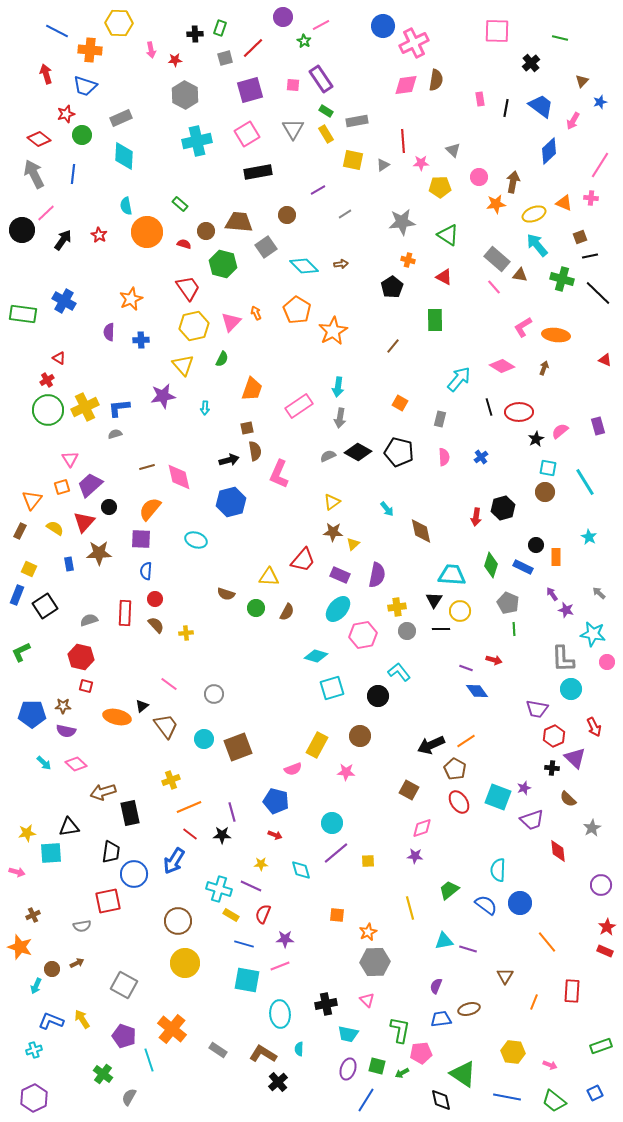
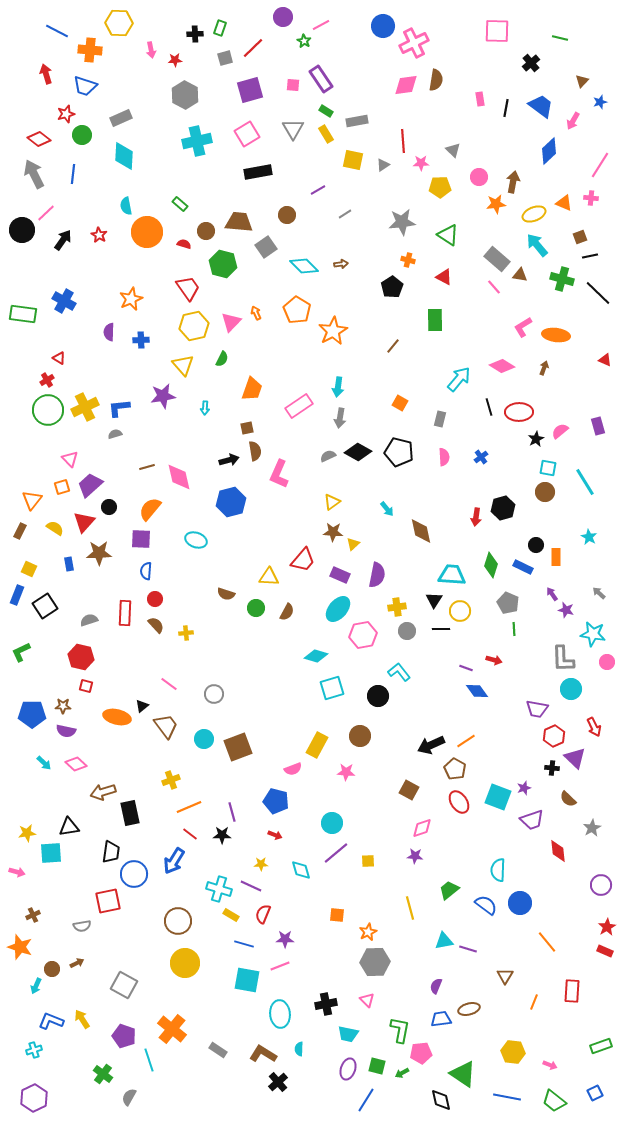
pink triangle at (70, 459): rotated 12 degrees counterclockwise
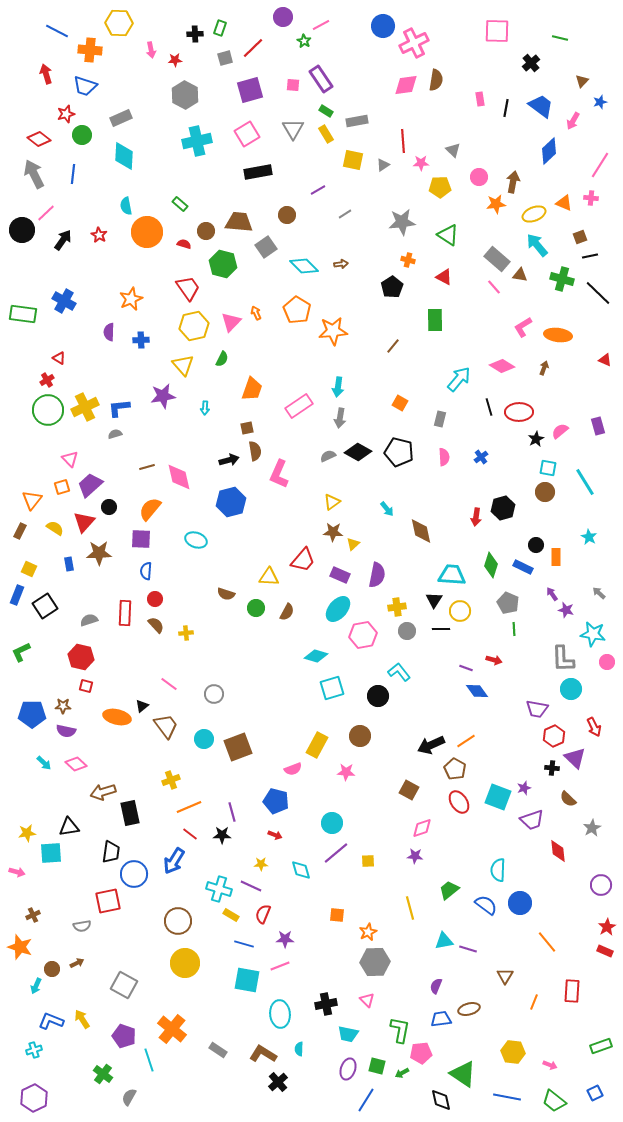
orange star at (333, 331): rotated 24 degrees clockwise
orange ellipse at (556, 335): moved 2 px right
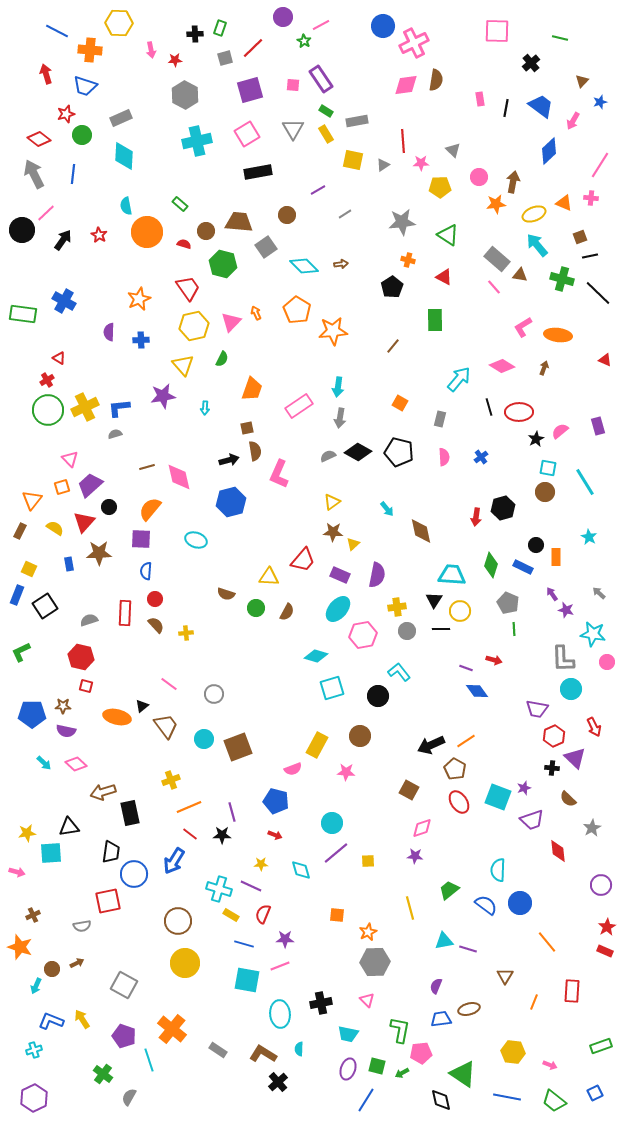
orange star at (131, 299): moved 8 px right
black cross at (326, 1004): moved 5 px left, 1 px up
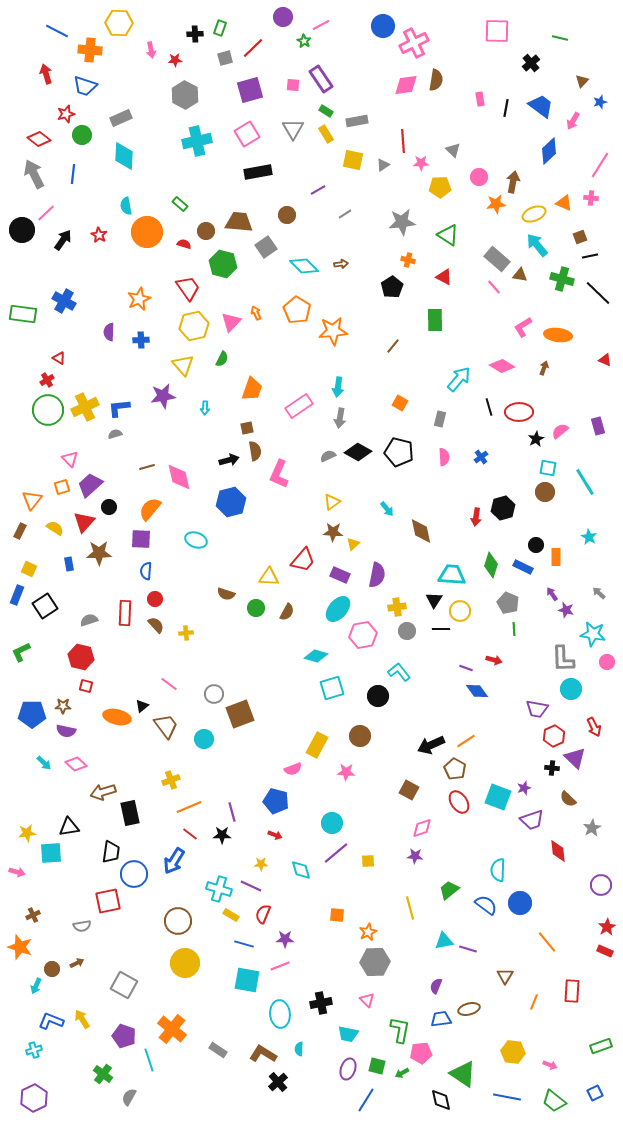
brown square at (238, 747): moved 2 px right, 33 px up
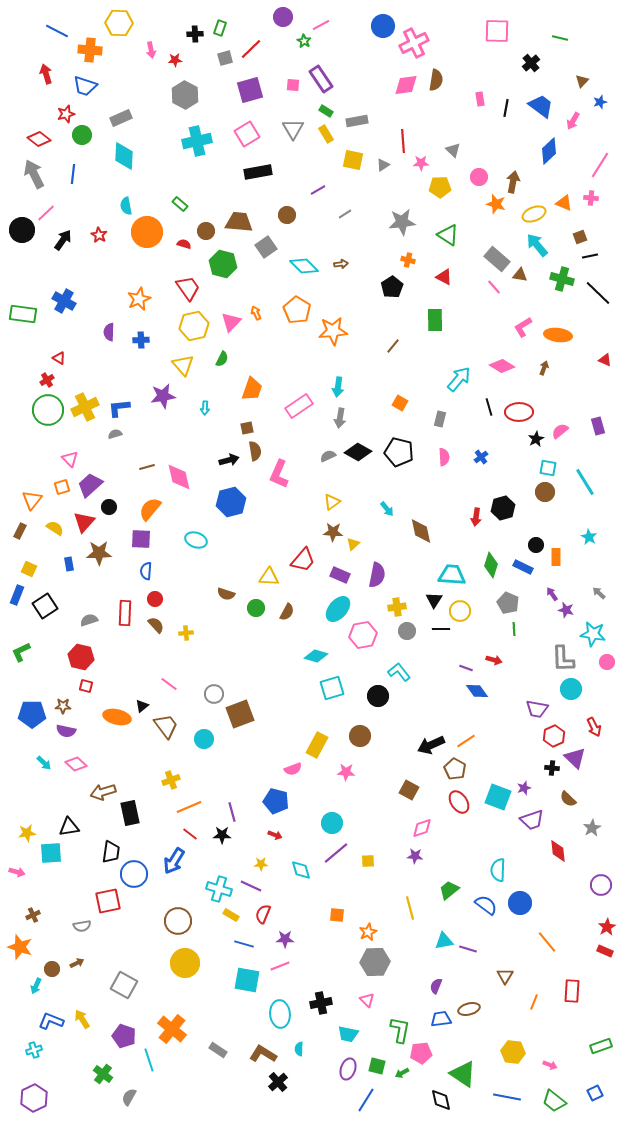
red line at (253, 48): moved 2 px left, 1 px down
orange star at (496, 204): rotated 24 degrees clockwise
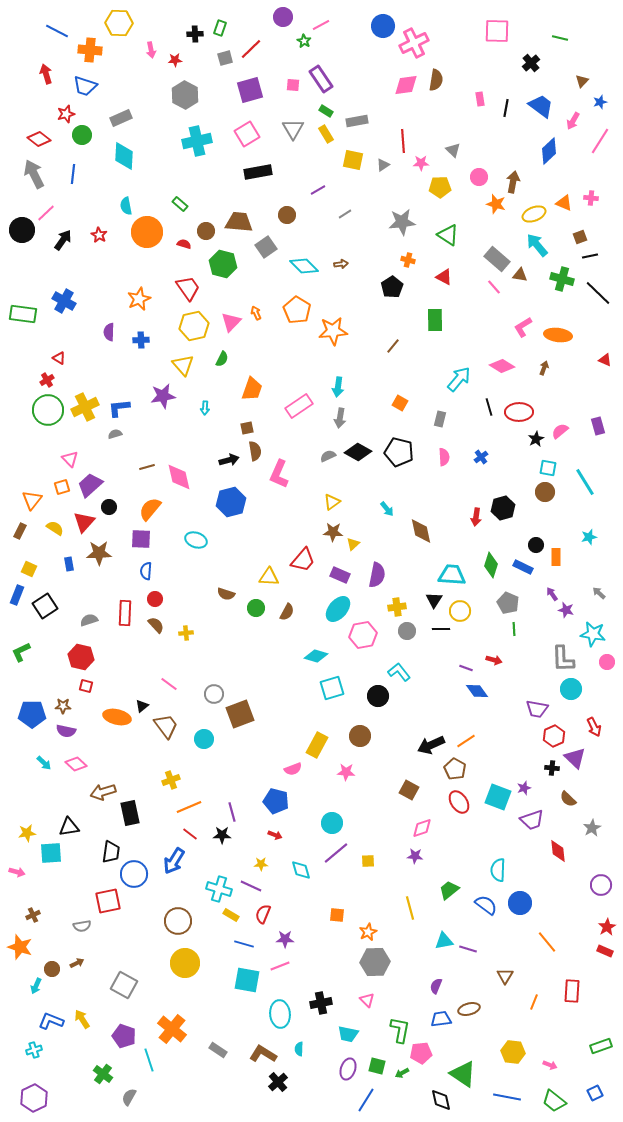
pink line at (600, 165): moved 24 px up
cyan star at (589, 537): rotated 28 degrees clockwise
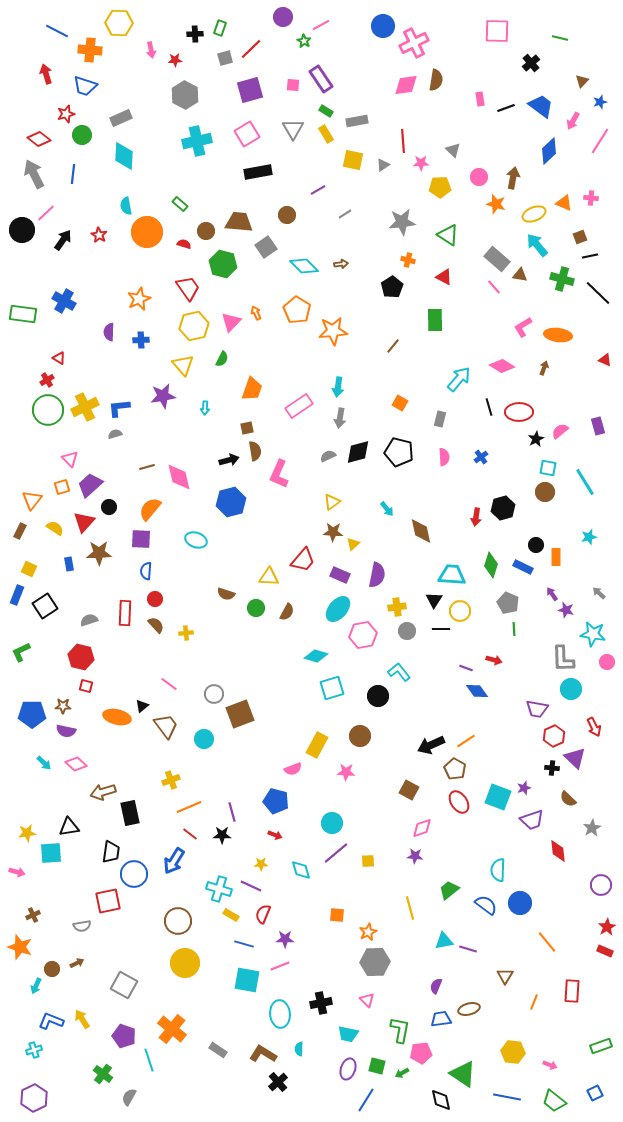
black line at (506, 108): rotated 60 degrees clockwise
brown arrow at (513, 182): moved 4 px up
black diamond at (358, 452): rotated 44 degrees counterclockwise
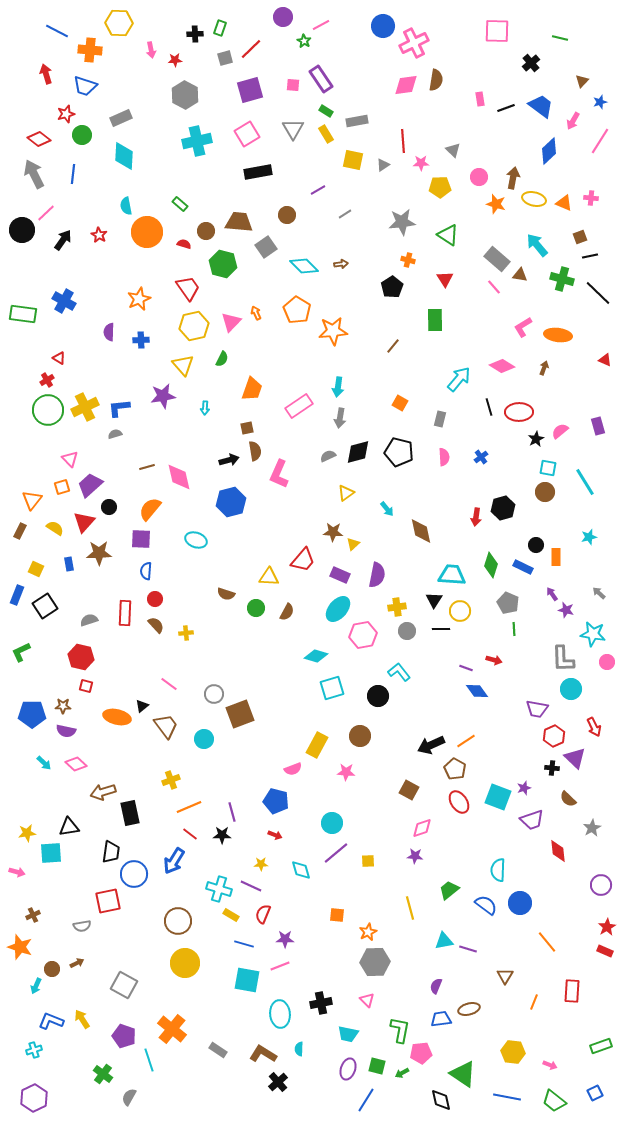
yellow ellipse at (534, 214): moved 15 px up; rotated 35 degrees clockwise
red triangle at (444, 277): moved 1 px right, 2 px down; rotated 30 degrees clockwise
yellow triangle at (332, 502): moved 14 px right, 9 px up
yellow square at (29, 569): moved 7 px right
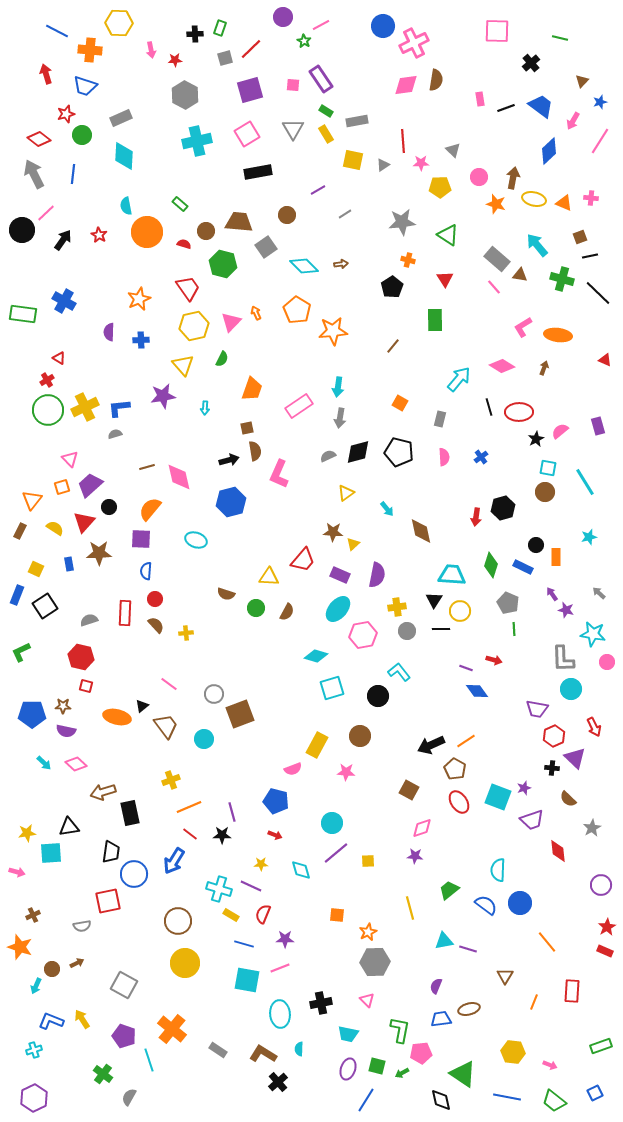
pink line at (280, 966): moved 2 px down
